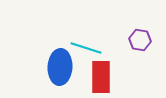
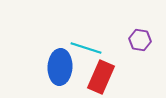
red rectangle: rotated 24 degrees clockwise
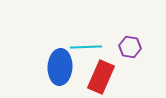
purple hexagon: moved 10 px left, 7 px down
cyan line: moved 1 px up; rotated 20 degrees counterclockwise
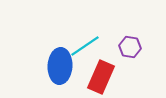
cyan line: moved 1 px left, 1 px up; rotated 32 degrees counterclockwise
blue ellipse: moved 1 px up
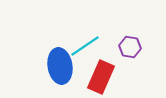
blue ellipse: rotated 12 degrees counterclockwise
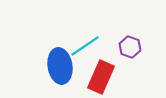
purple hexagon: rotated 10 degrees clockwise
